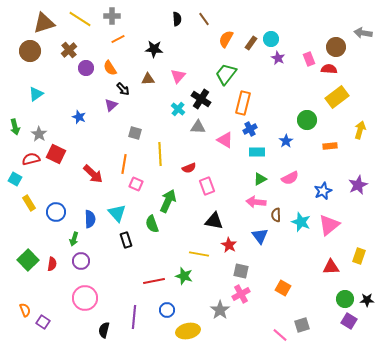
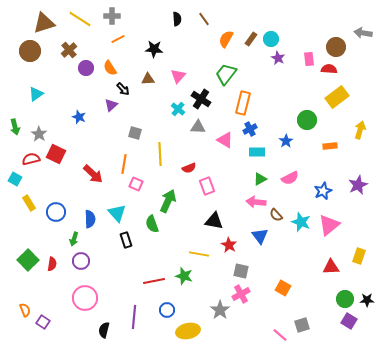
brown rectangle at (251, 43): moved 4 px up
pink rectangle at (309, 59): rotated 16 degrees clockwise
brown semicircle at (276, 215): rotated 40 degrees counterclockwise
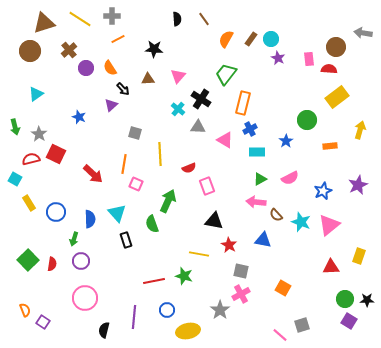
blue triangle at (260, 236): moved 3 px right, 4 px down; rotated 42 degrees counterclockwise
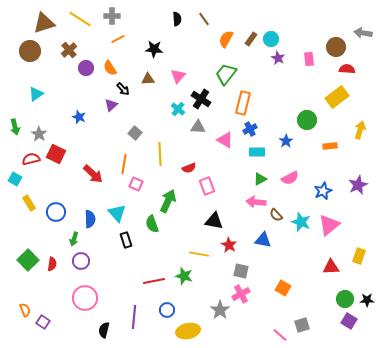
red semicircle at (329, 69): moved 18 px right
gray square at (135, 133): rotated 24 degrees clockwise
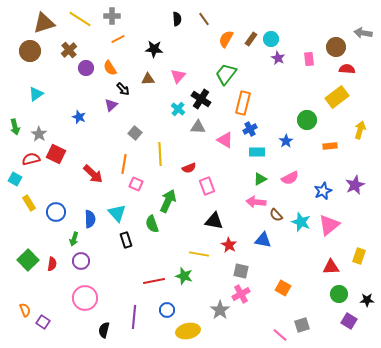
purple star at (358, 185): moved 3 px left
green circle at (345, 299): moved 6 px left, 5 px up
